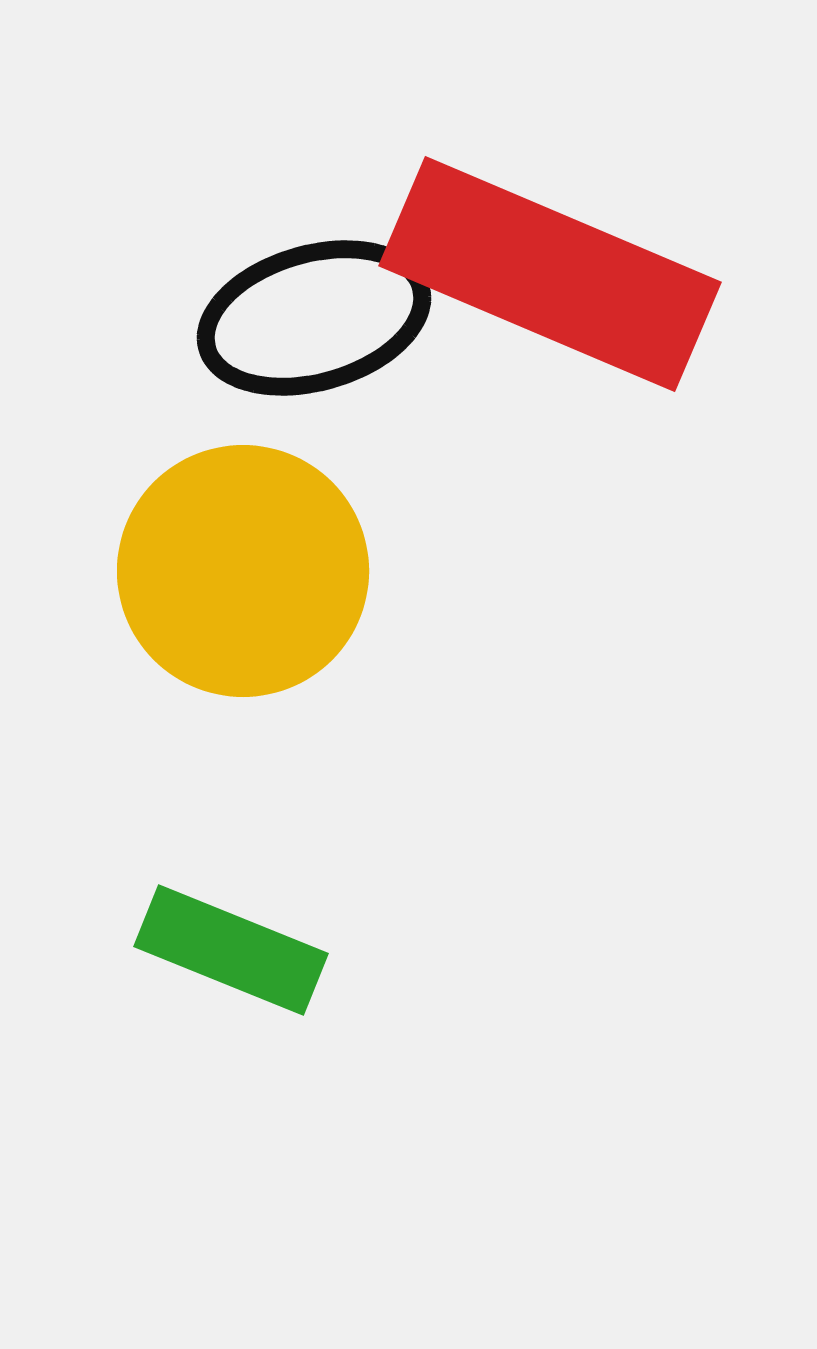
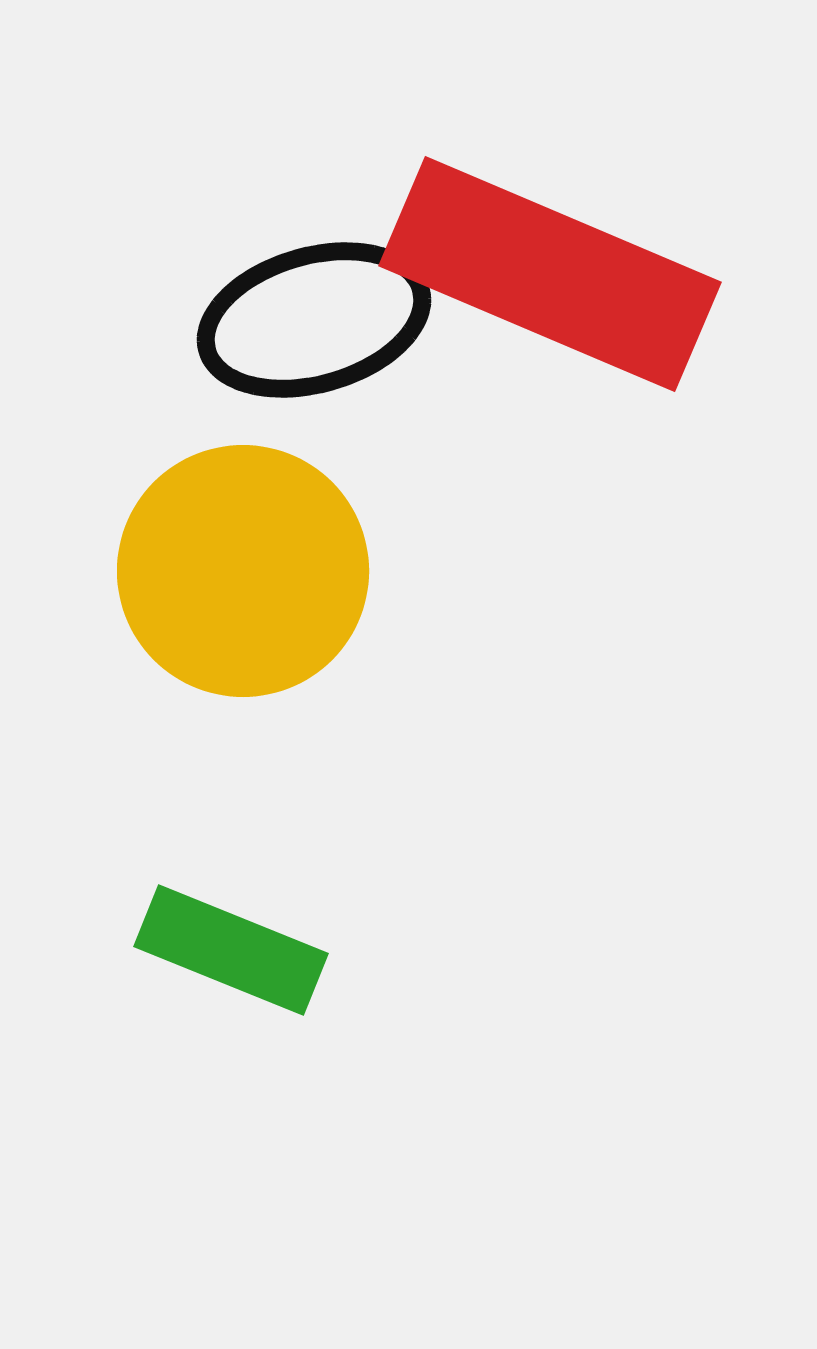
black ellipse: moved 2 px down
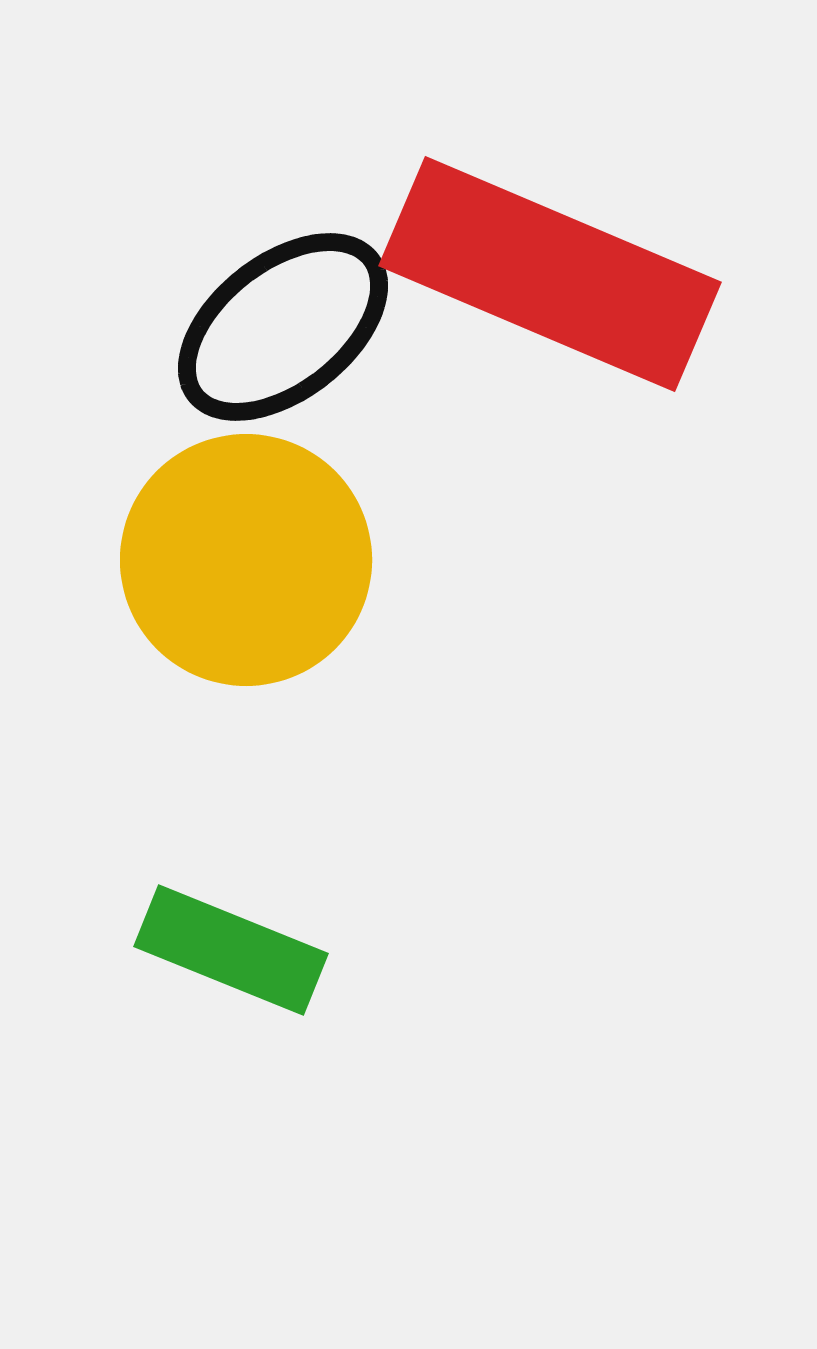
black ellipse: moved 31 px left, 7 px down; rotated 22 degrees counterclockwise
yellow circle: moved 3 px right, 11 px up
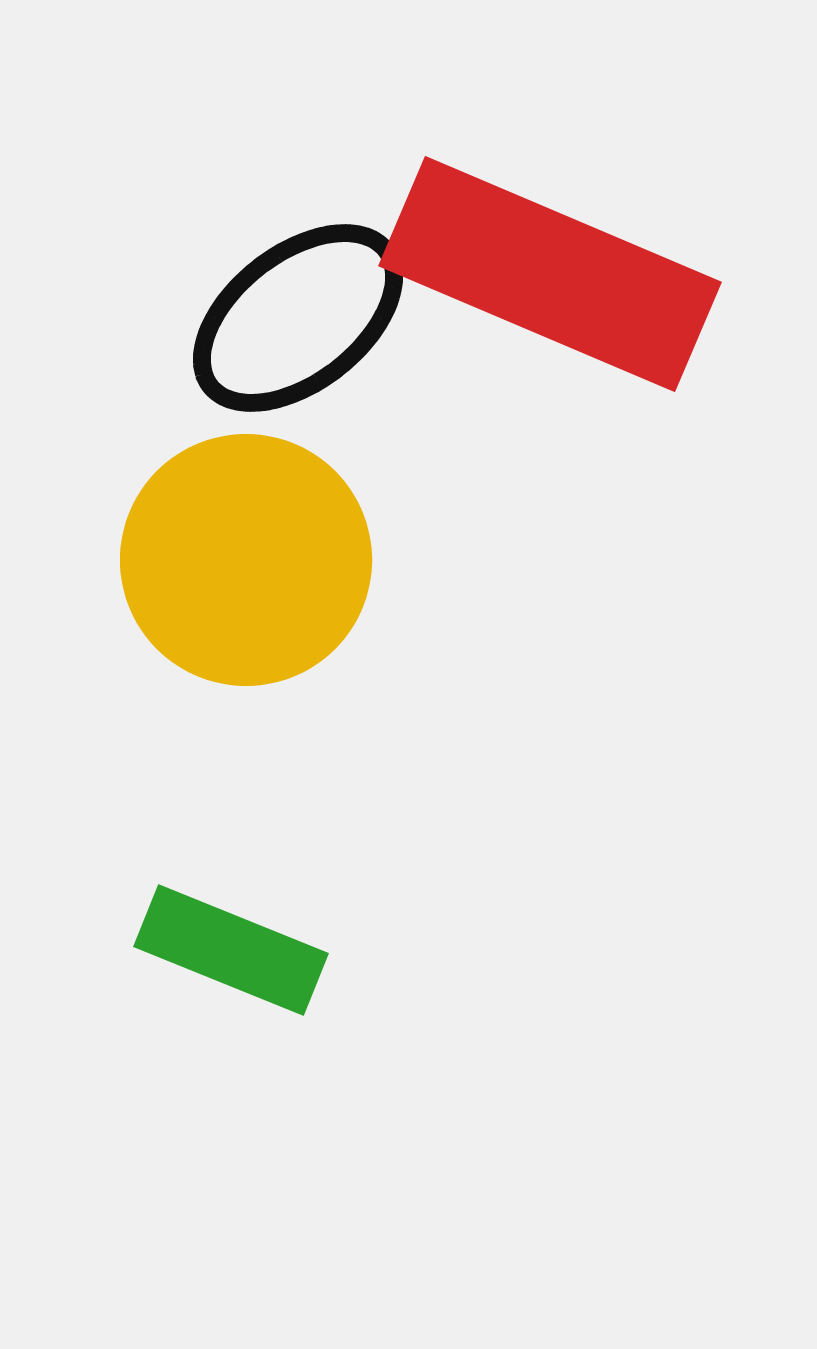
black ellipse: moved 15 px right, 9 px up
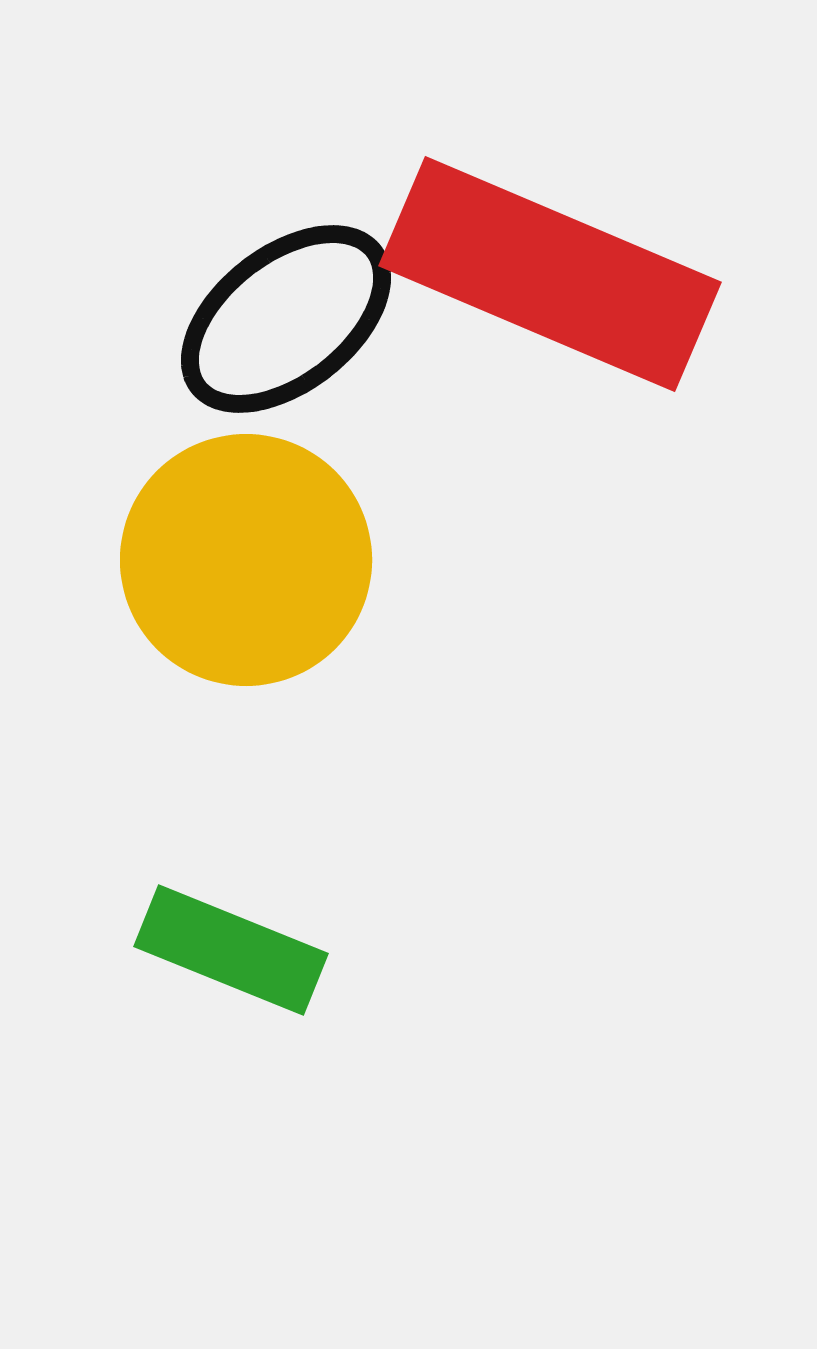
black ellipse: moved 12 px left, 1 px down
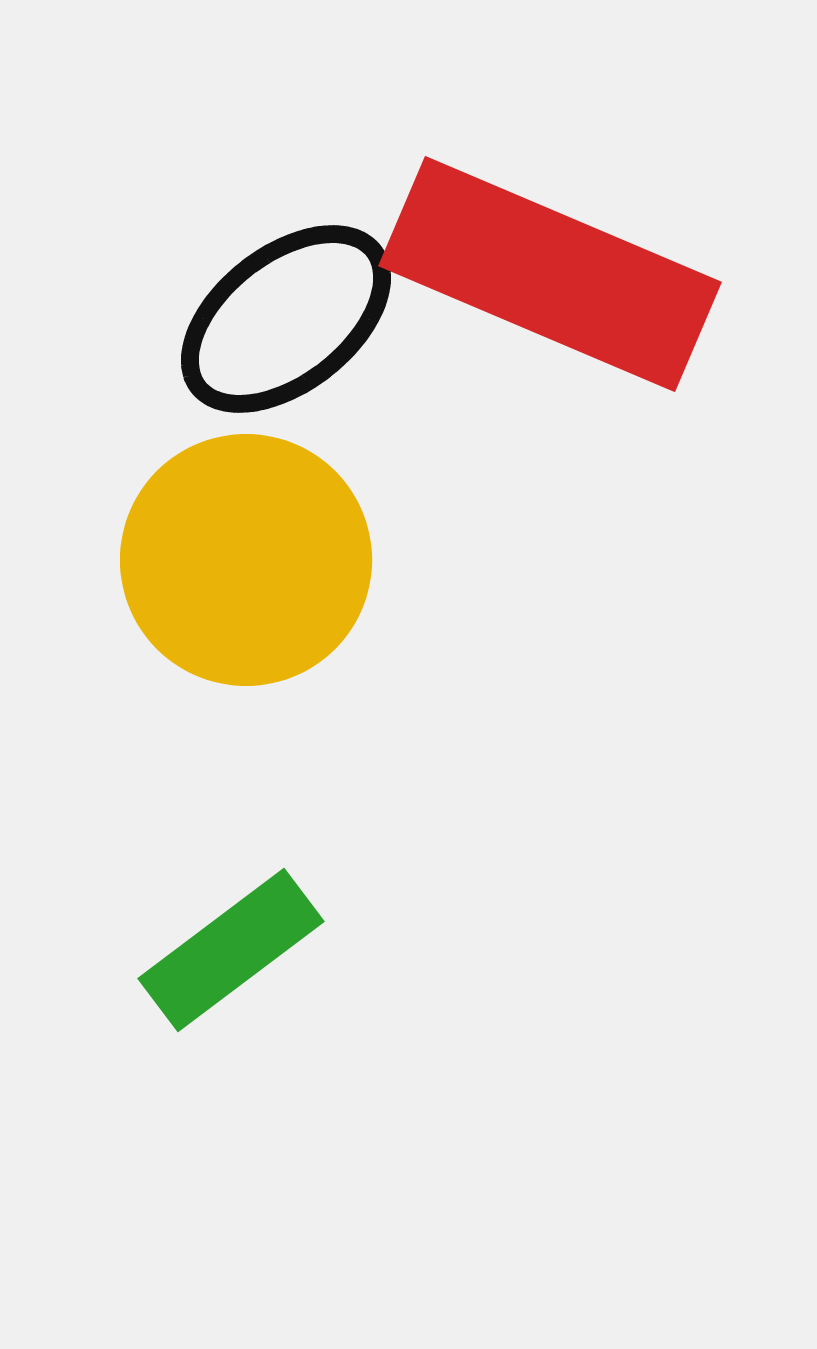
green rectangle: rotated 59 degrees counterclockwise
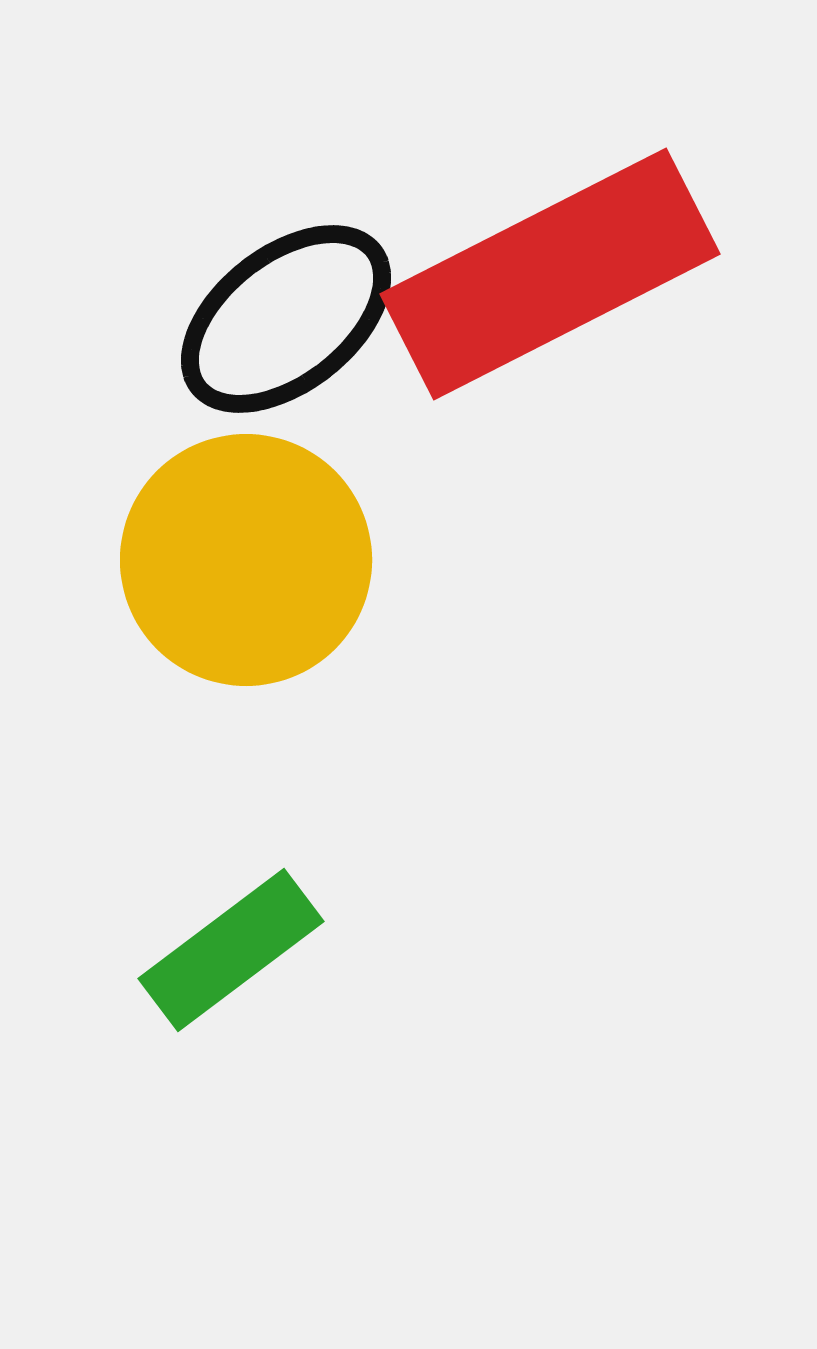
red rectangle: rotated 50 degrees counterclockwise
